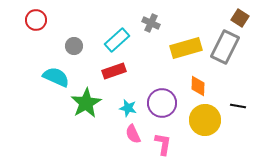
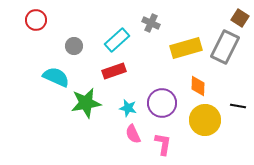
green star: rotated 20 degrees clockwise
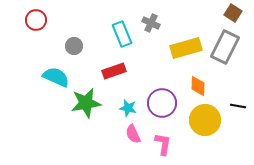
brown square: moved 7 px left, 5 px up
cyan rectangle: moved 5 px right, 6 px up; rotated 70 degrees counterclockwise
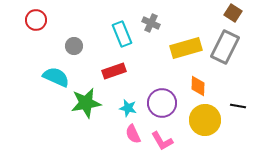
pink L-shape: moved 1 px left, 3 px up; rotated 140 degrees clockwise
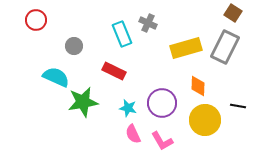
gray cross: moved 3 px left
red rectangle: rotated 45 degrees clockwise
green star: moved 3 px left, 1 px up
